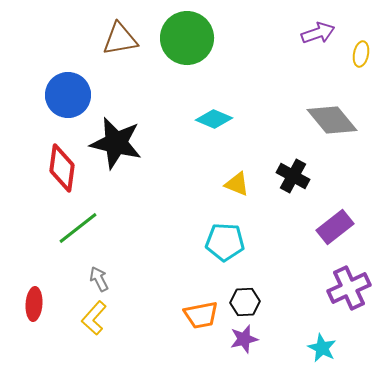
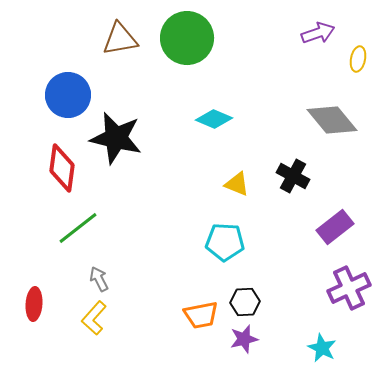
yellow ellipse: moved 3 px left, 5 px down
black star: moved 5 px up
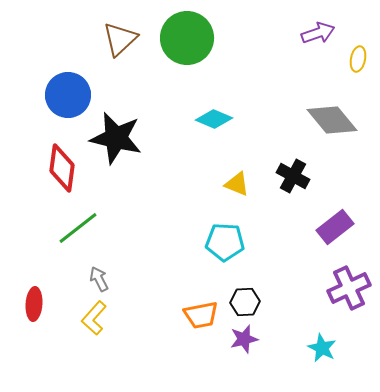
brown triangle: rotated 33 degrees counterclockwise
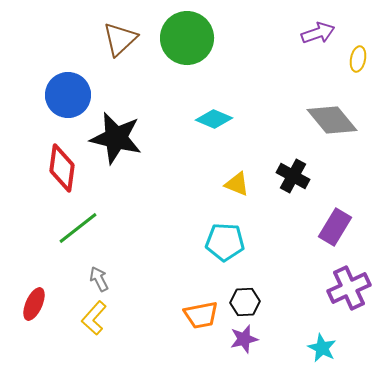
purple rectangle: rotated 21 degrees counterclockwise
red ellipse: rotated 20 degrees clockwise
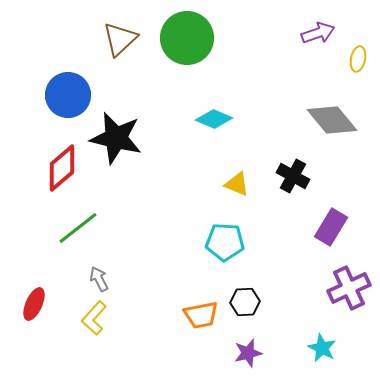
red diamond: rotated 42 degrees clockwise
purple rectangle: moved 4 px left
purple star: moved 4 px right, 14 px down
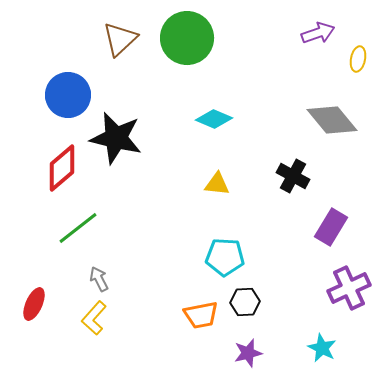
yellow triangle: moved 20 px left; rotated 16 degrees counterclockwise
cyan pentagon: moved 15 px down
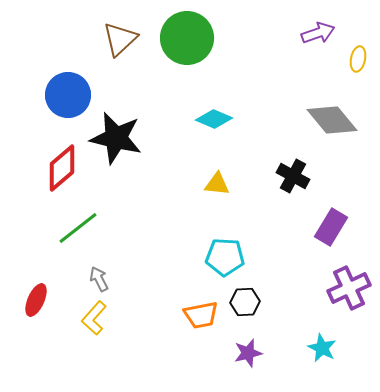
red ellipse: moved 2 px right, 4 px up
